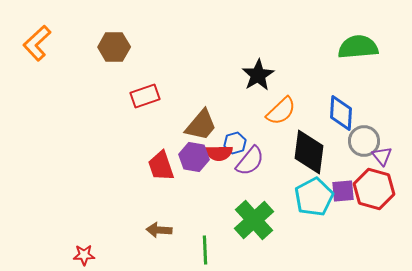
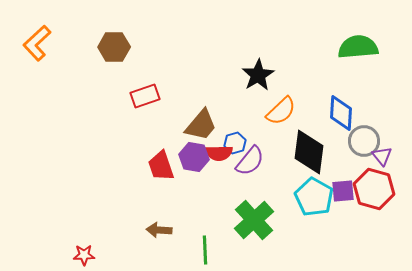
cyan pentagon: rotated 15 degrees counterclockwise
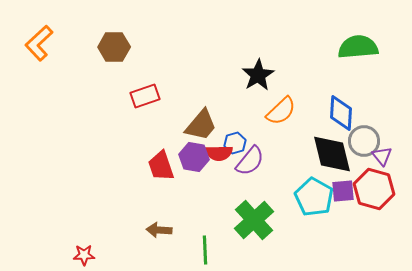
orange L-shape: moved 2 px right
black diamond: moved 23 px right, 2 px down; rotated 21 degrees counterclockwise
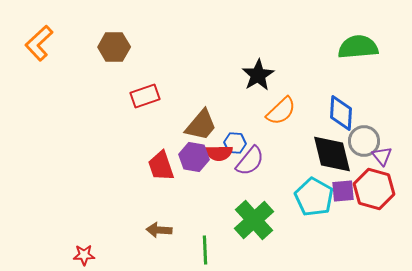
blue hexagon: rotated 20 degrees clockwise
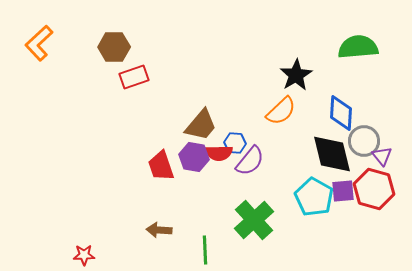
black star: moved 38 px right
red rectangle: moved 11 px left, 19 px up
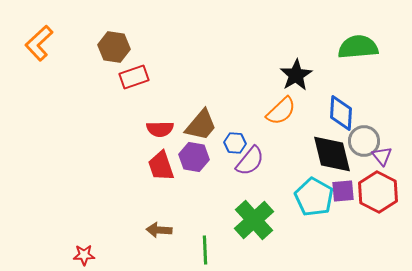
brown hexagon: rotated 8 degrees clockwise
red semicircle: moved 59 px left, 24 px up
red hexagon: moved 4 px right, 3 px down; rotated 12 degrees clockwise
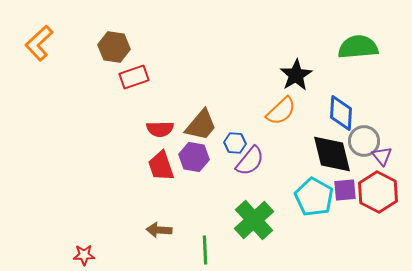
purple square: moved 2 px right, 1 px up
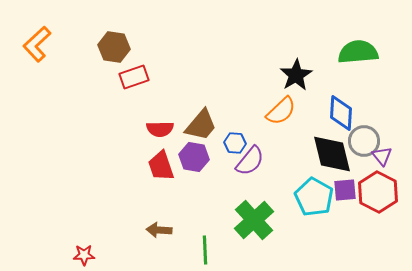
orange L-shape: moved 2 px left, 1 px down
green semicircle: moved 5 px down
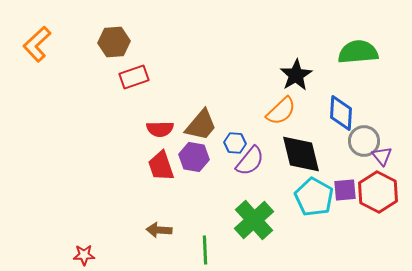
brown hexagon: moved 5 px up; rotated 12 degrees counterclockwise
black diamond: moved 31 px left
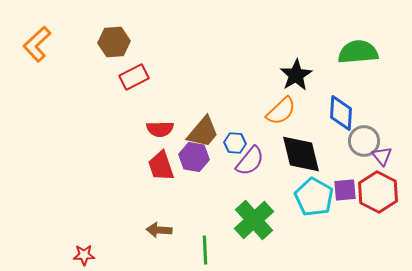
red rectangle: rotated 8 degrees counterclockwise
brown trapezoid: moved 2 px right, 7 px down
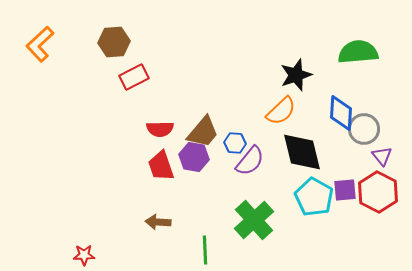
orange L-shape: moved 3 px right
black star: rotated 12 degrees clockwise
gray circle: moved 12 px up
black diamond: moved 1 px right, 2 px up
brown arrow: moved 1 px left, 8 px up
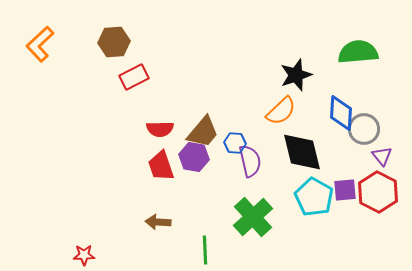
purple semicircle: rotated 52 degrees counterclockwise
green cross: moved 1 px left, 3 px up
